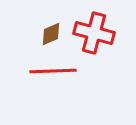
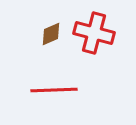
red line: moved 1 px right, 19 px down
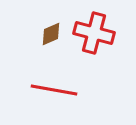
red line: rotated 12 degrees clockwise
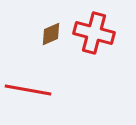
red line: moved 26 px left
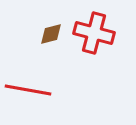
brown diamond: rotated 10 degrees clockwise
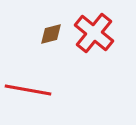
red cross: rotated 24 degrees clockwise
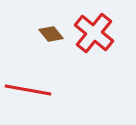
brown diamond: rotated 65 degrees clockwise
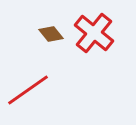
red line: rotated 45 degrees counterclockwise
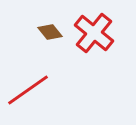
brown diamond: moved 1 px left, 2 px up
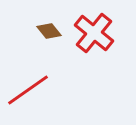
brown diamond: moved 1 px left, 1 px up
